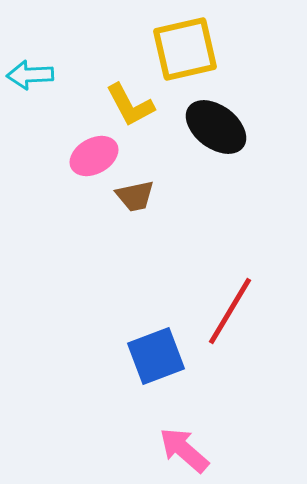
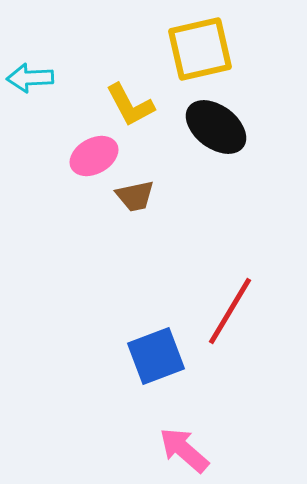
yellow square: moved 15 px right
cyan arrow: moved 3 px down
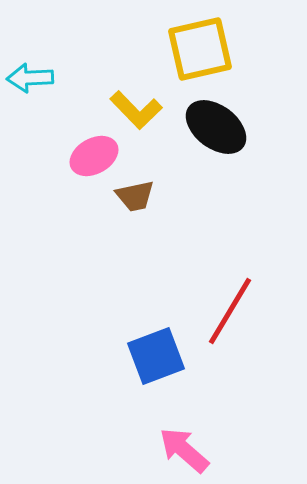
yellow L-shape: moved 6 px right, 5 px down; rotated 16 degrees counterclockwise
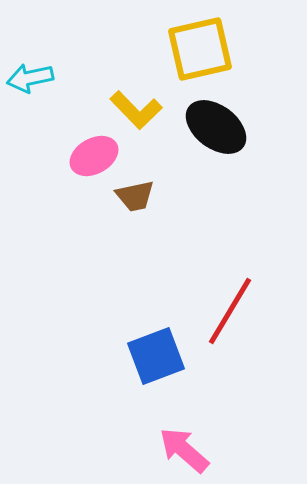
cyan arrow: rotated 9 degrees counterclockwise
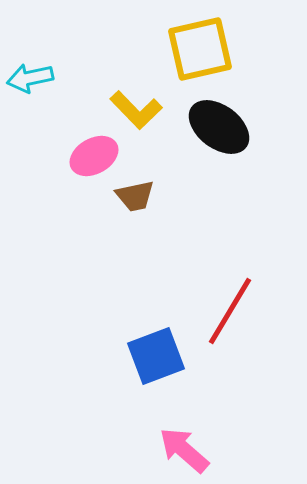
black ellipse: moved 3 px right
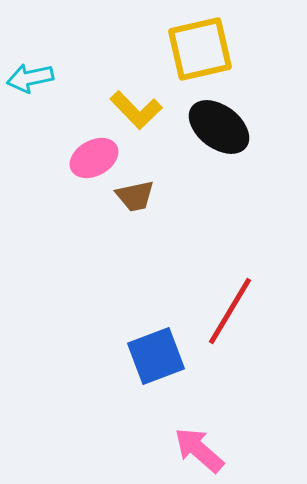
pink ellipse: moved 2 px down
pink arrow: moved 15 px right
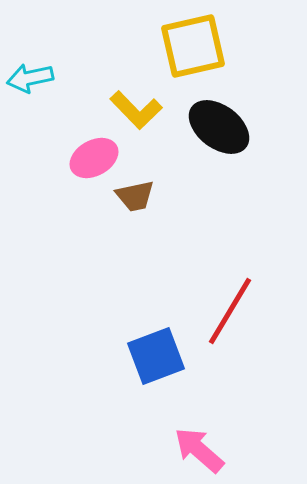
yellow square: moved 7 px left, 3 px up
